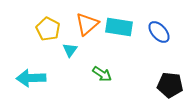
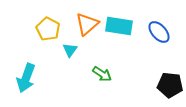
cyan rectangle: moved 1 px up
cyan arrow: moved 5 px left; rotated 68 degrees counterclockwise
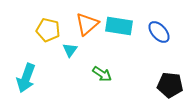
yellow pentagon: moved 1 px down; rotated 15 degrees counterclockwise
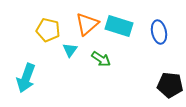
cyan rectangle: rotated 8 degrees clockwise
blue ellipse: rotated 30 degrees clockwise
green arrow: moved 1 px left, 15 px up
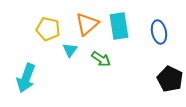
cyan rectangle: rotated 64 degrees clockwise
yellow pentagon: moved 1 px up
black pentagon: moved 6 px up; rotated 20 degrees clockwise
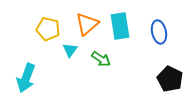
cyan rectangle: moved 1 px right
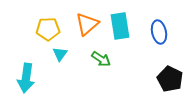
yellow pentagon: rotated 15 degrees counterclockwise
cyan triangle: moved 10 px left, 4 px down
cyan arrow: rotated 12 degrees counterclockwise
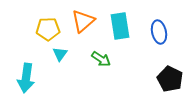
orange triangle: moved 4 px left, 3 px up
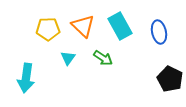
orange triangle: moved 5 px down; rotated 35 degrees counterclockwise
cyan rectangle: rotated 20 degrees counterclockwise
cyan triangle: moved 8 px right, 4 px down
green arrow: moved 2 px right, 1 px up
